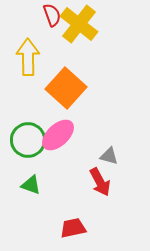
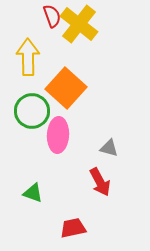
red semicircle: moved 1 px down
pink ellipse: rotated 44 degrees counterclockwise
green circle: moved 4 px right, 29 px up
gray triangle: moved 8 px up
green triangle: moved 2 px right, 8 px down
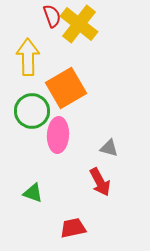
orange square: rotated 18 degrees clockwise
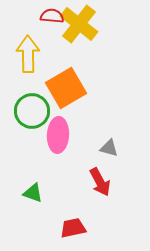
red semicircle: rotated 65 degrees counterclockwise
yellow arrow: moved 3 px up
